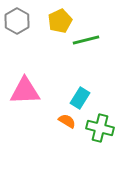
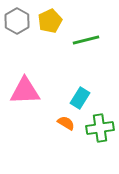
yellow pentagon: moved 10 px left
orange semicircle: moved 1 px left, 2 px down
green cross: rotated 24 degrees counterclockwise
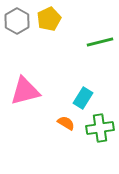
yellow pentagon: moved 1 px left, 2 px up
green line: moved 14 px right, 2 px down
pink triangle: rotated 12 degrees counterclockwise
cyan rectangle: moved 3 px right
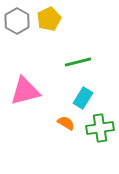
green line: moved 22 px left, 20 px down
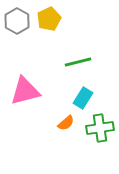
orange semicircle: rotated 108 degrees clockwise
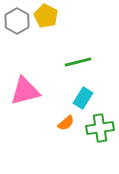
yellow pentagon: moved 3 px left, 3 px up; rotated 20 degrees counterclockwise
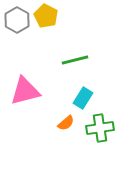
gray hexagon: moved 1 px up
green line: moved 3 px left, 2 px up
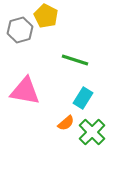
gray hexagon: moved 3 px right, 10 px down; rotated 15 degrees clockwise
green line: rotated 32 degrees clockwise
pink triangle: rotated 24 degrees clockwise
green cross: moved 8 px left, 4 px down; rotated 36 degrees counterclockwise
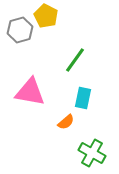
green line: rotated 72 degrees counterclockwise
pink triangle: moved 5 px right, 1 px down
cyan rectangle: rotated 20 degrees counterclockwise
orange semicircle: moved 1 px up
green cross: moved 21 px down; rotated 16 degrees counterclockwise
